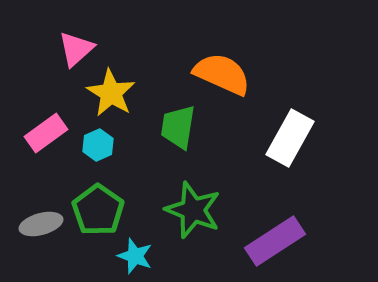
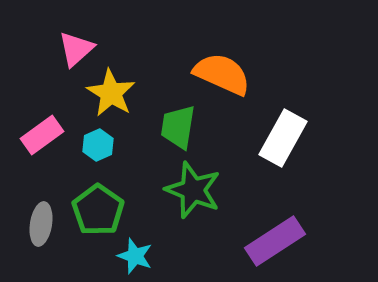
pink rectangle: moved 4 px left, 2 px down
white rectangle: moved 7 px left
green star: moved 20 px up
gray ellipse: rotated 66 degrees counterclockwise
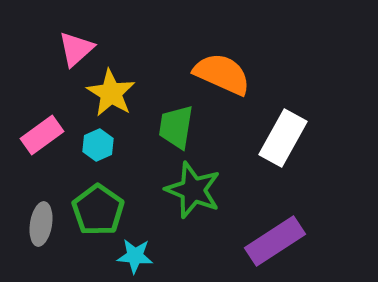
green trapezoid: moved 2 px left
cyan star: rotated 15 degrees counterclockwise
